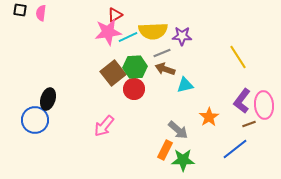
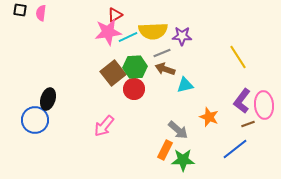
orange star: rotated 18 degrees counterclockwise
brown line: moved 1 px left
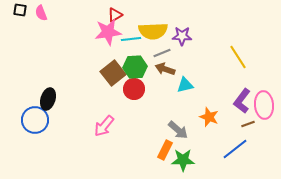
pink semicircle: rotated 28 degrees counterclockwise
cyan line: moved 3 px right, 2 px down; rotated 18 degrees clockwise
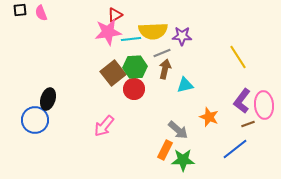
black square: rotated 16 degrees counterclockwise
brown arrow: rotated 84 degrees clockwise
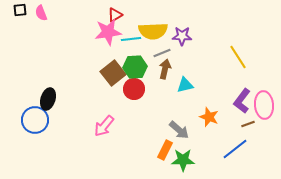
gray arrow: moved 1 px right
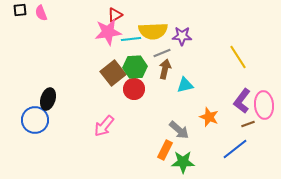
green star: moved 2 px down
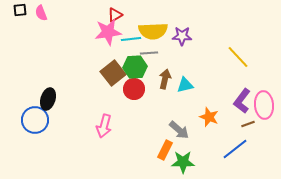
gray line: moved 13 px left; rotated 18 degrees clockwise
yellow line: rotated 10 degrees counterclockwise
brown arrow: moved 10 px down
pink arrow: rotated 25 degrees counterclockwise
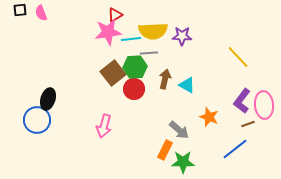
cyan triangle: moved 2 px right; rotated 42 degrees clockwise
blue circle: moved 2 px right
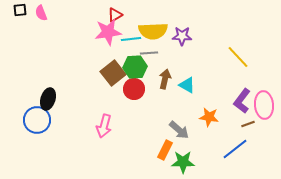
orange star: rotated 12 degrees counterclockwise
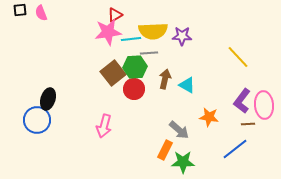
brown line: rotated 16 degrees clockwise
